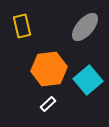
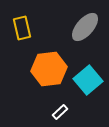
yellow rectangle: moved 2 px down
white rectangle: moved 12 px right, 8 px down
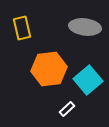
gray ellipse: rotated 56 degrees clockwise
white rectangle: moved 7 px right, 3 px up
